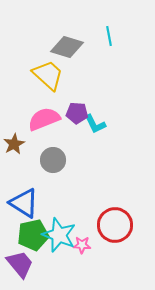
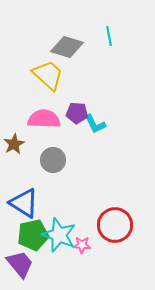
pink semicircle: rotated 24 degrees clockwise
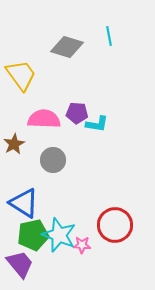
yellow trapezoid: moved 27 px left; rotated 12 degrees clockwise
cyan L-shape: moved 2 px right; rotated 55 degrees counterclockwise
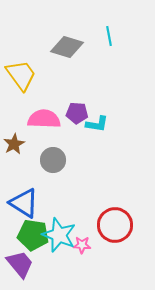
green pentagon: rotated 20 degrees clockwise
